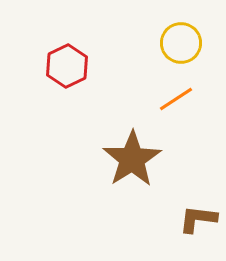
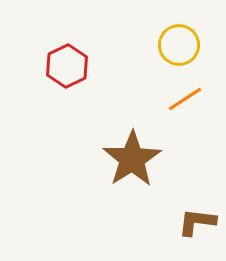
yellow circle: moved 2 px left, 2 px down
orange line: moved 9 px right
brown L-shape: moved 1 px left, 3 px down
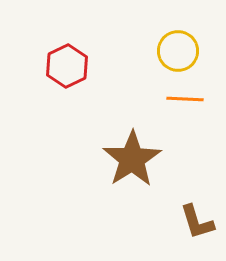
yellow circle: moved 1 px left, 6 px down
orange line: rotated 36 degrees clockwise
brown L-shape: rotated 114 degrees counterclockwise
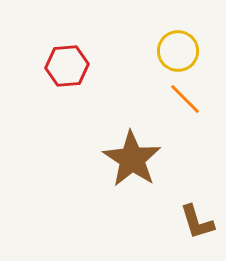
red hexagon: rotated 21 degrees clockwise
orange line: rotated 42 degrees clockwise
brown star: rotated 6 degrees counterclockwise
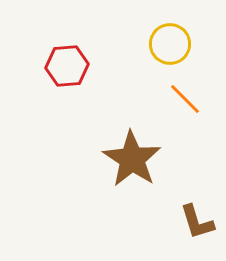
yellow circle: moved 8 px left, 7 px up
